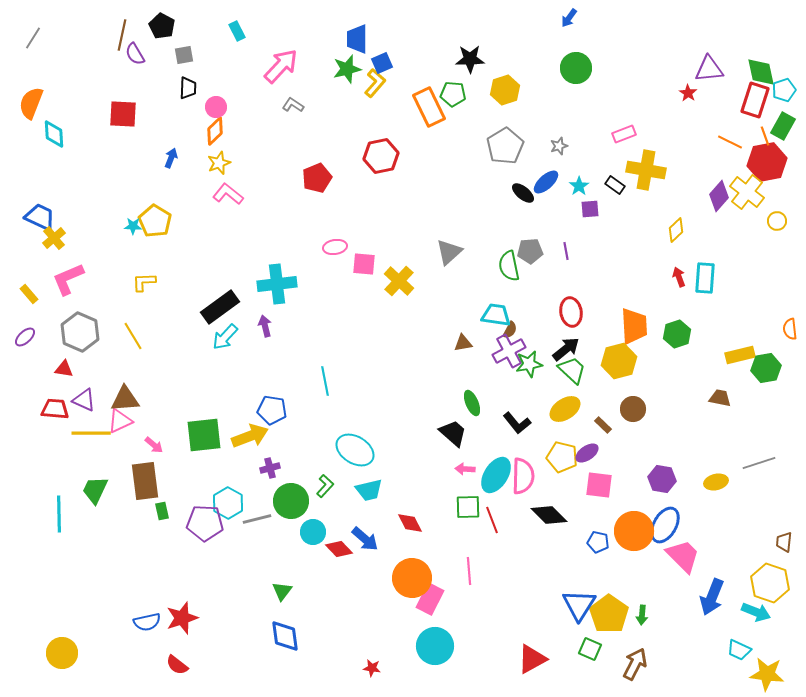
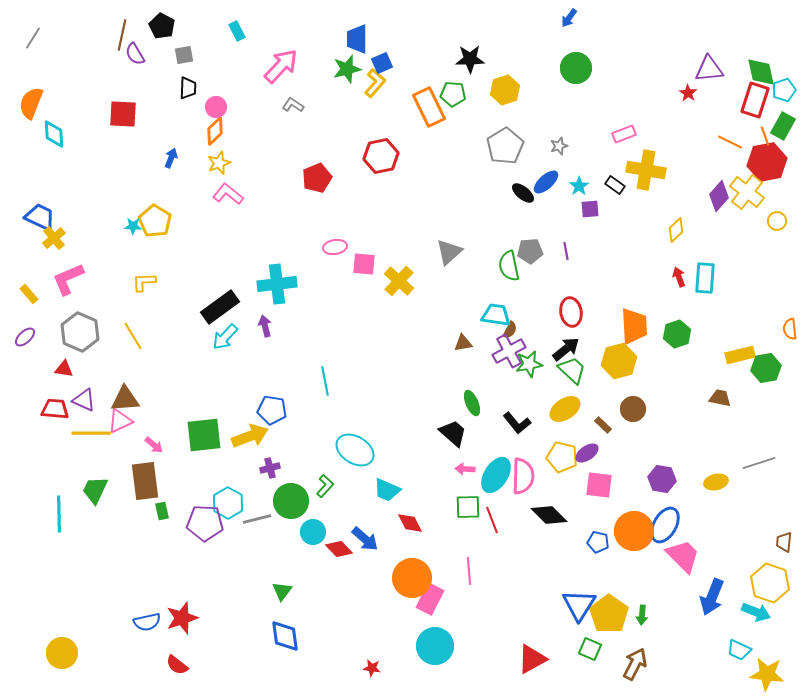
cyan trapezoid at (369, 490): moved 18 px right; rotated 36 degrees clockwise
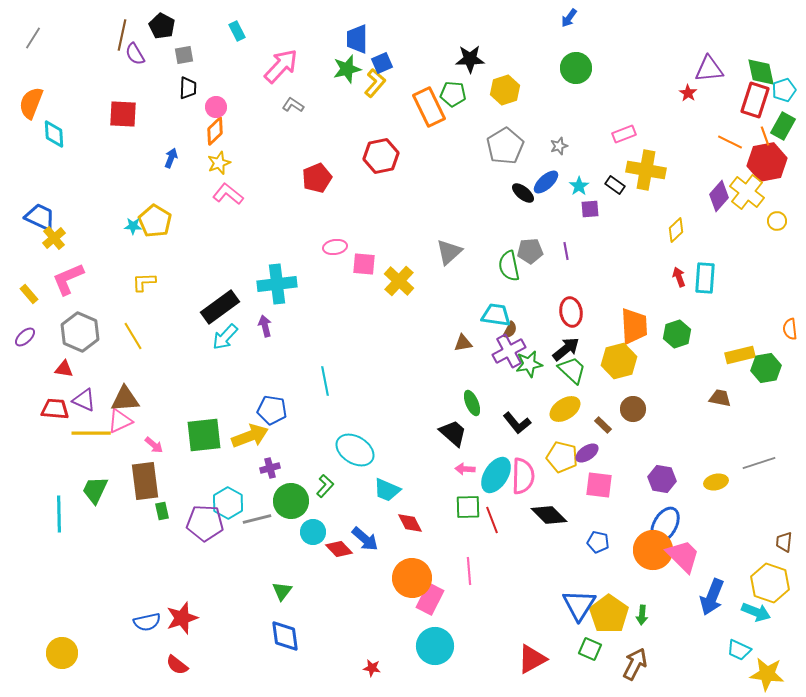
orange circle at (634, 531): moved 19 px right, 19 px down
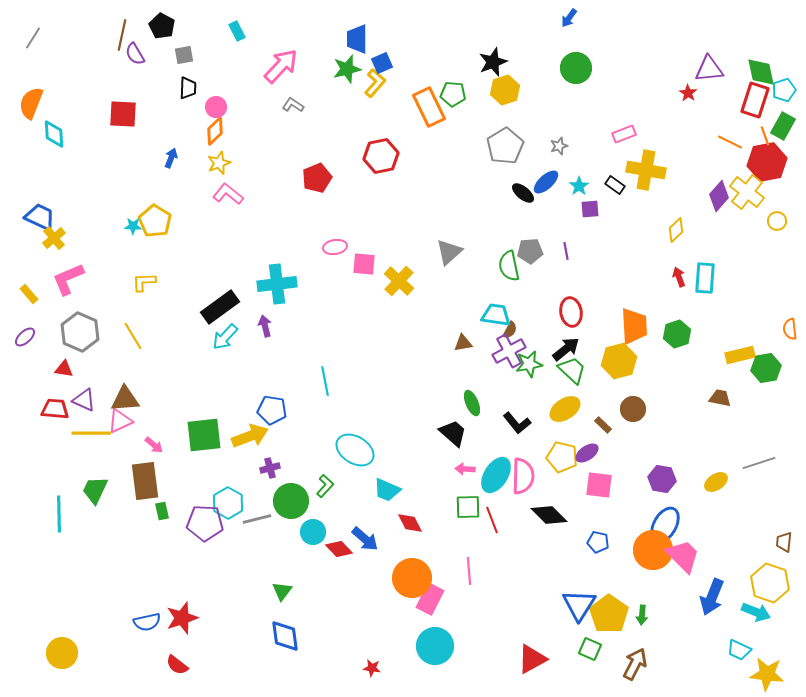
black star at (470, 59): moved 23 px right, 3 px down; rotated 20 degrees counterclockwise
yellow ellipse at (716, 482): rotated 20 degrees counterclockwise
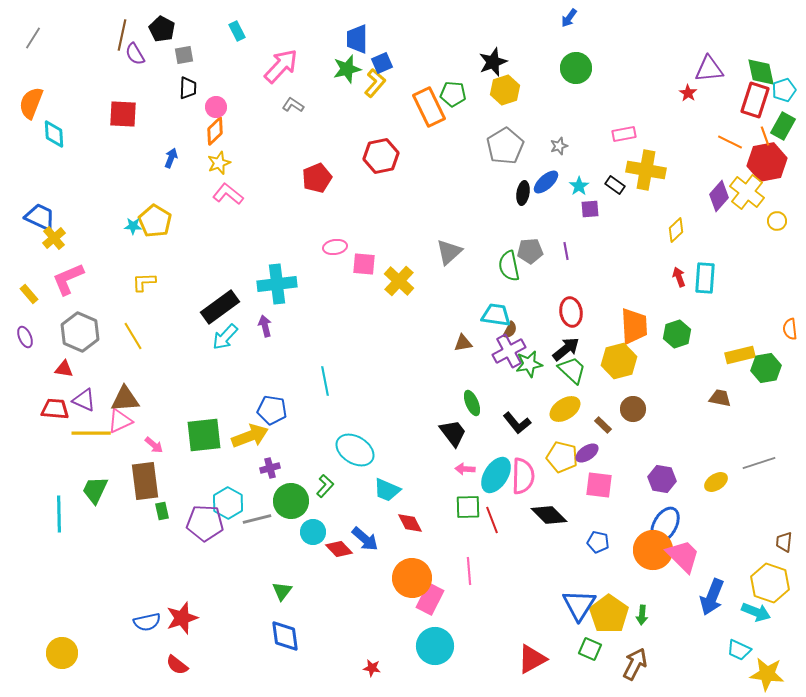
black pentagon at (162, 26): moved 3 px down
pink rectangle at (624, 134): rotated 10 degrees clockwise
black ellipse at (523, 193): rotated 60 degrees clockwise
purple ellipse at (25, 337): rotated 70 degrees counterclockwise
black trapezoid at (453, 433): rotated 12 degrees clockwise
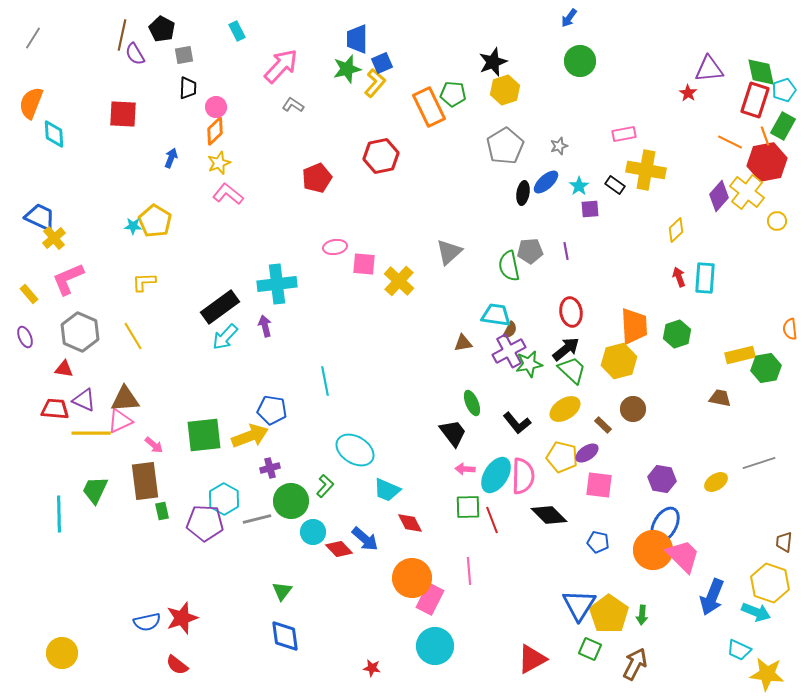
green circle at (576, 68): moved 4 px right, 7 px up
cyan hexagon at (228, 503): moved 4 px left, 4 px up
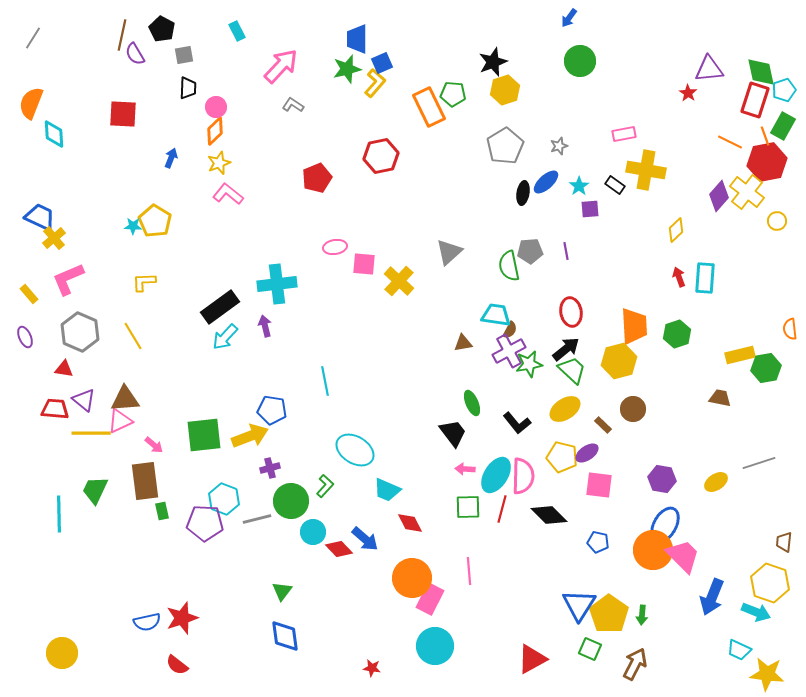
purple triangle at (84, 400): rotated 15 degrees clockwise
cyan hexagon at (224, 499): rotated 8 degrees counterclockwise
red line at (492, 520): moved 10 px right, 11 px up; rotated 36 degrees clockwise
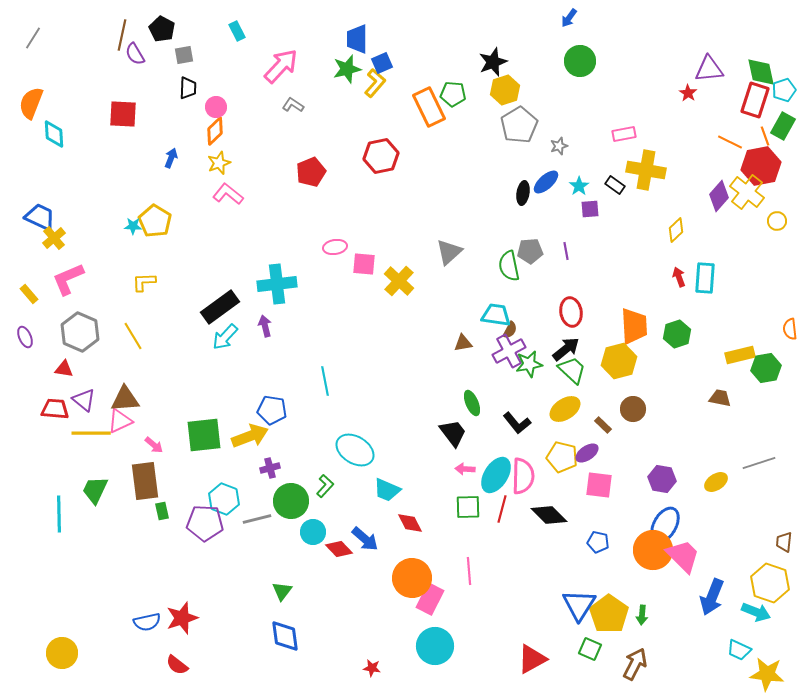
gray pentagon at (505, 146): moved 14 px right, 21 px up
red hexagon at (767, 162): moved 6 px left, 4 px down
red pentagon at (317, 178): moved 6 px left, 6 px up
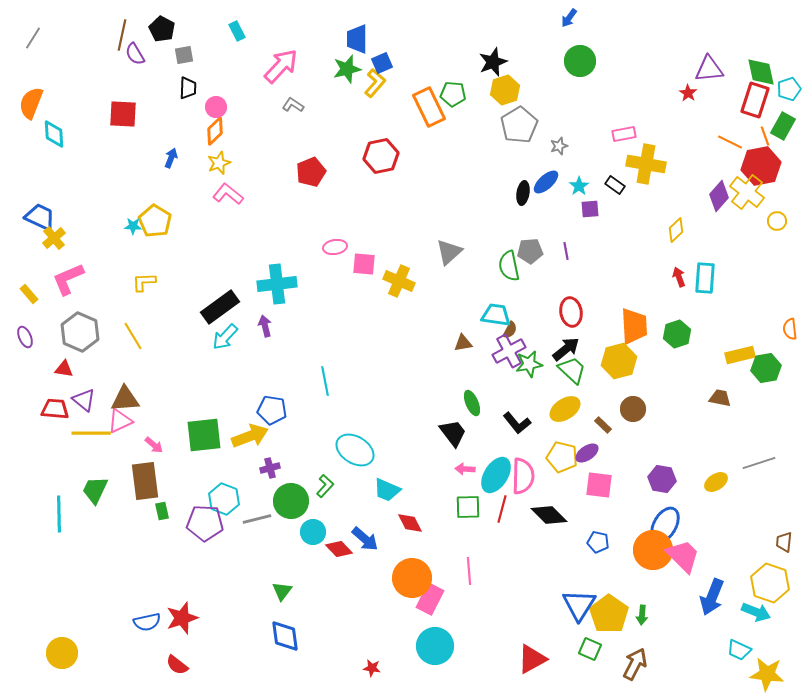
cyan pentagon at (784, 90): moved 5 px right, 1 px up
yellow cross at (646, 170): moved 6 px up
yellow cross at (399, 281): rotated 20 degrees counterclockwise
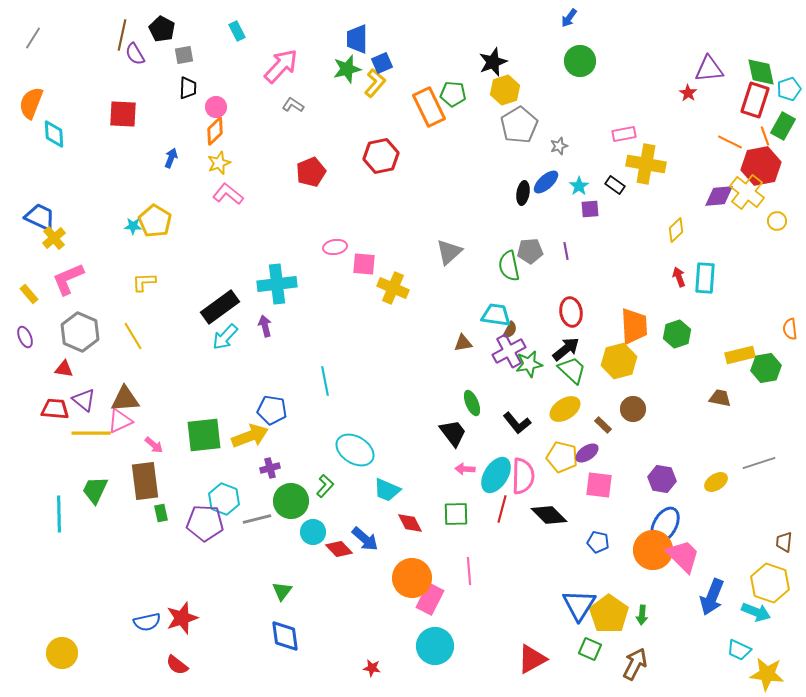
purple diamond at (719, 196): rotated 44 degrees clockwise
yellow cross at (399, 281): moved 6 px left, 7 px down
green square at (468, 507): moved 12 px left, 7 px down
green rectangle at (162, 511): moved 1 px left, 2 px down
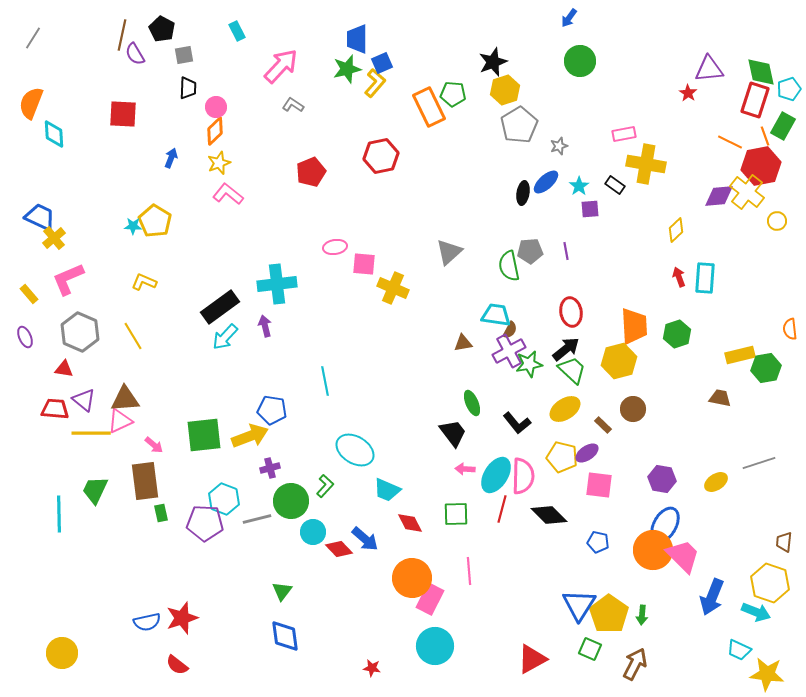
yellow L-shape at (144, 282): rotated 25 degrees clockwise
